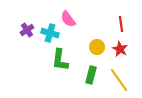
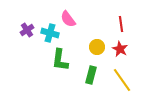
yellow line: moved 3 px right
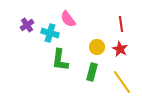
purple cross: moved 5 px up
green rectangle: moved 1 px right, 3 px up
yellow line: moved 2 px down
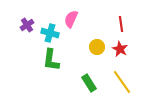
pink semicircle: moved 3 px right; rotated 60 degrees clockwise
green L-shape: moved 9 px left
green rectangle: moved 3 px left, 11 px down; rotated 48 degrees counterclockwise
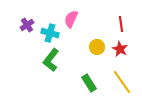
green L-shape: rotated 30 degrees clockwise
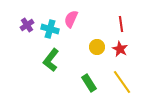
cyan cross: moved 4 px up
